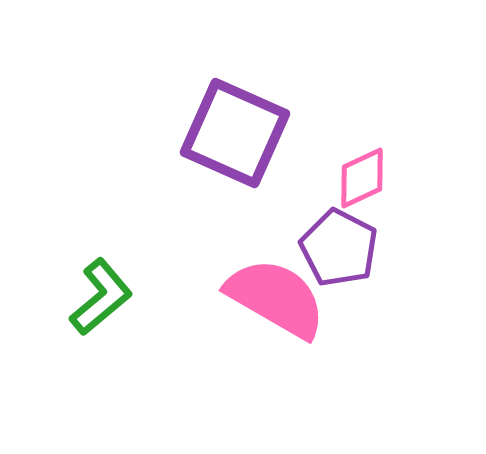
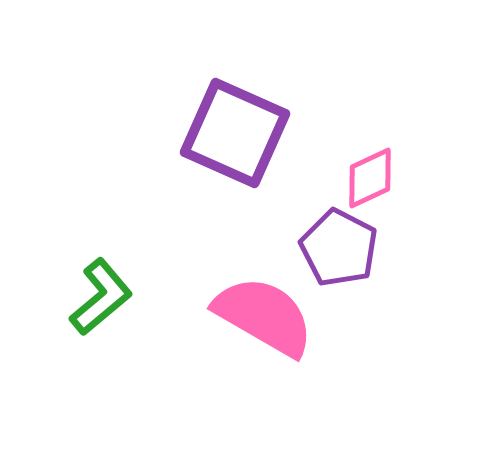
pink diamond: moved 8 px right
pink semicircle: moved 12 px left, 18 px down
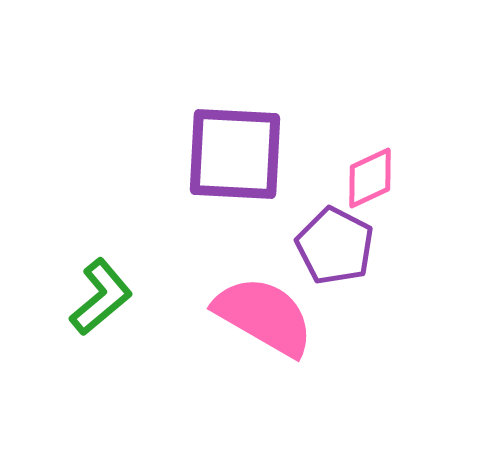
purple square: moved 21 px down; rotated 21 degrees counterclockwise
purple pentagon: moved 4 px left, 2 px up
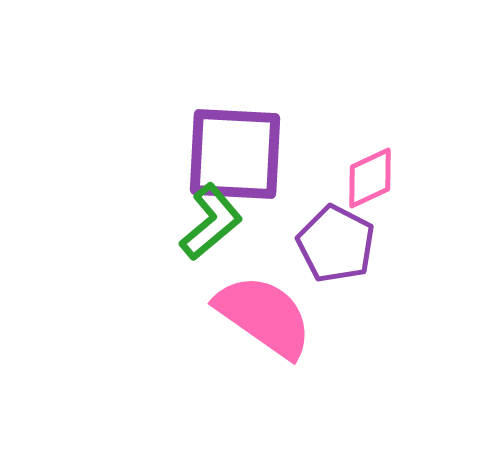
purple pentagon: moved 1 px right, 2 px up
green L-shape: moved 110 px right, 75 px up
pink semicircle: rotated 5 degrees clockwise
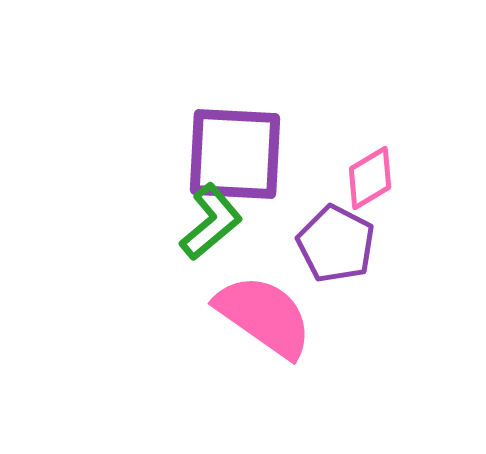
pink diamond: rotated 6 degrees counterclockwise
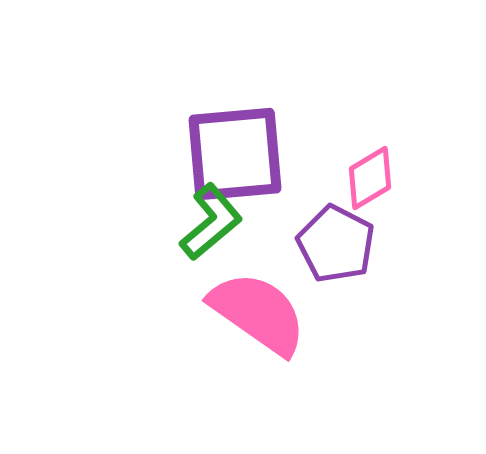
purple square: rotated 8 degrees counterclockwise
pink semicircle: moved 6 px left, 3 px up
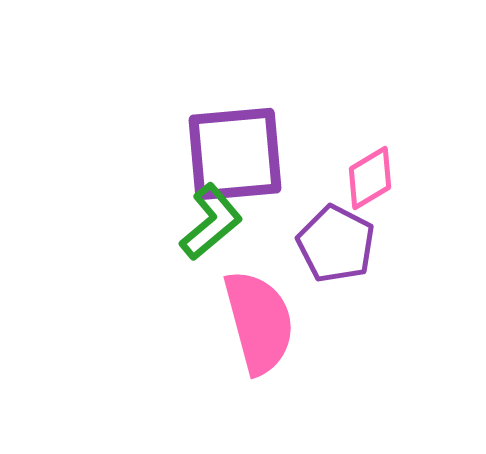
pink semicircle: moved 1 px right, 9 px down; rotated 40 degrees clockwise
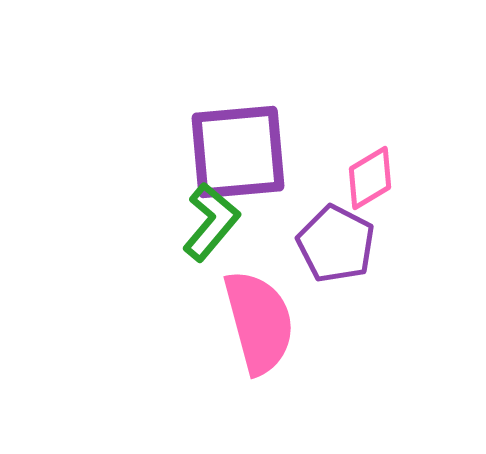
purple square: moved 3 px right, 2 px up
green L-shape: rotated 10 degrees counterclockwise
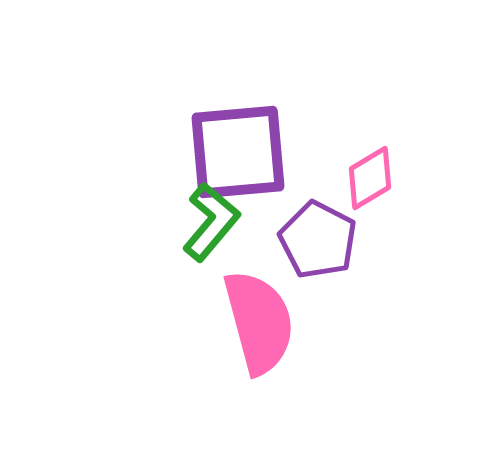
purple pentagon: moved 18 px left, 4 px up
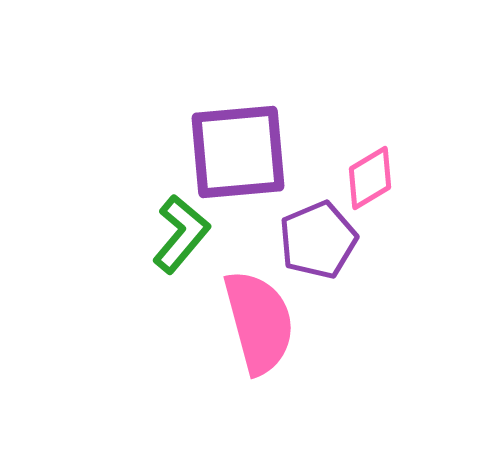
green L-shape: moved 30 px left, 12 px down
purple pentagon: rotated 22 degrees clockwise
